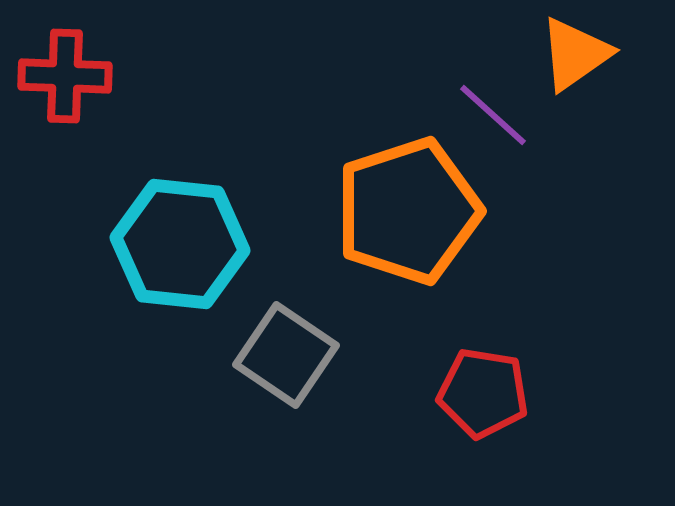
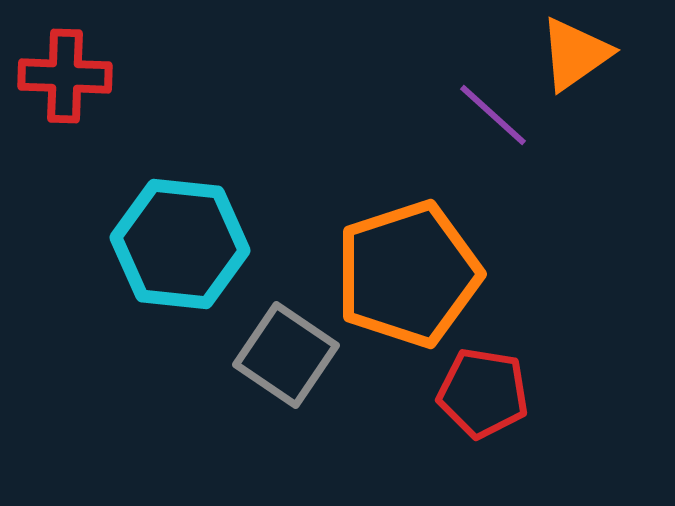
orange pentagon: moved 63 px down
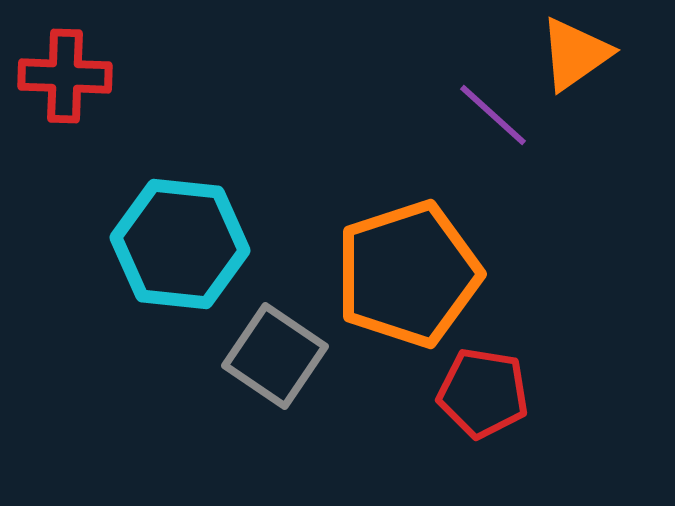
gray square: moved 11 px left, 1 px down
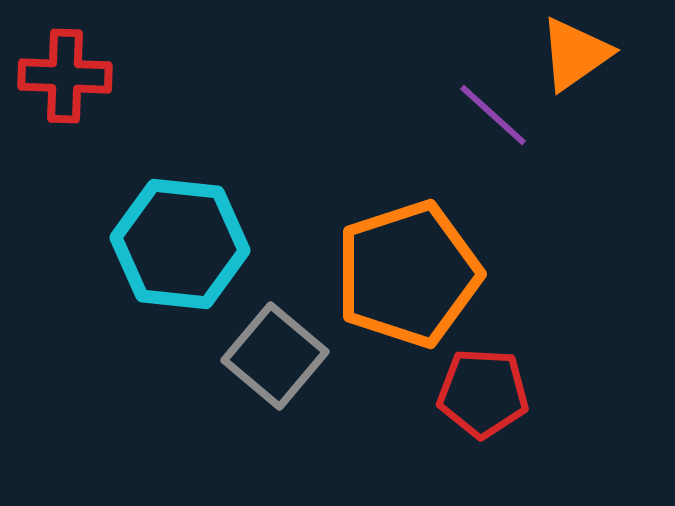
gray square: rotated 6 degrees clockwise
red pentagon: rotated 6 degrees counterclockwise
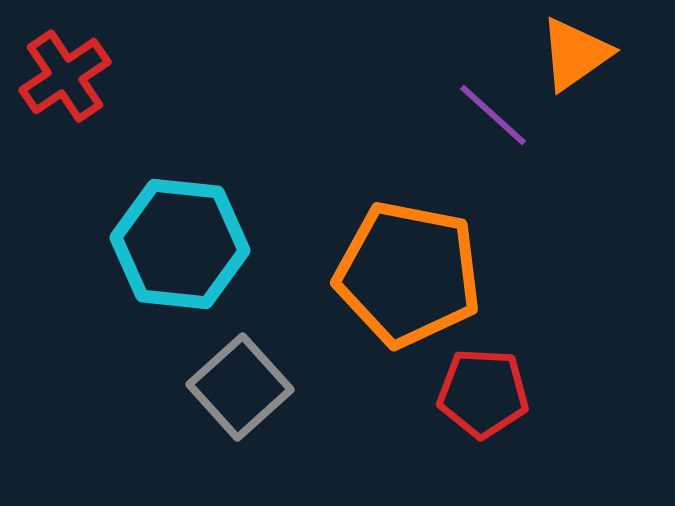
red cross: rotated 36 degrees counterclockwise
orange pentagon: rotated 29 degrees clockwise
gray square: moved 35 px left, 31 px down; rotated 8 degrees clockwise
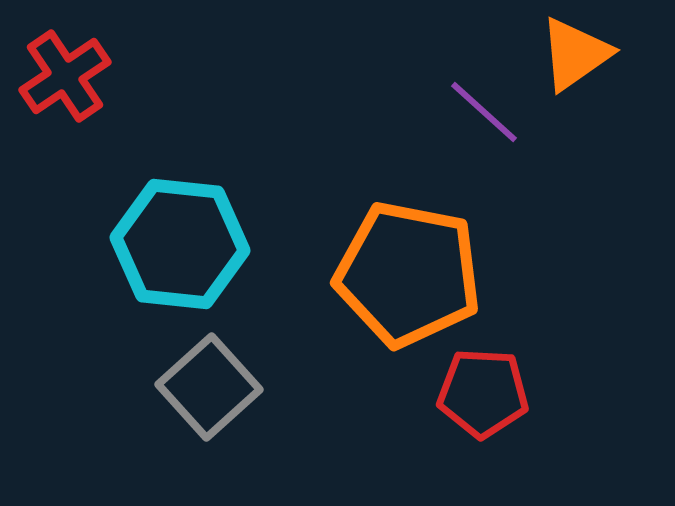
purple line: moved 9 px left, 3 px up
gray square: moved 31 px left
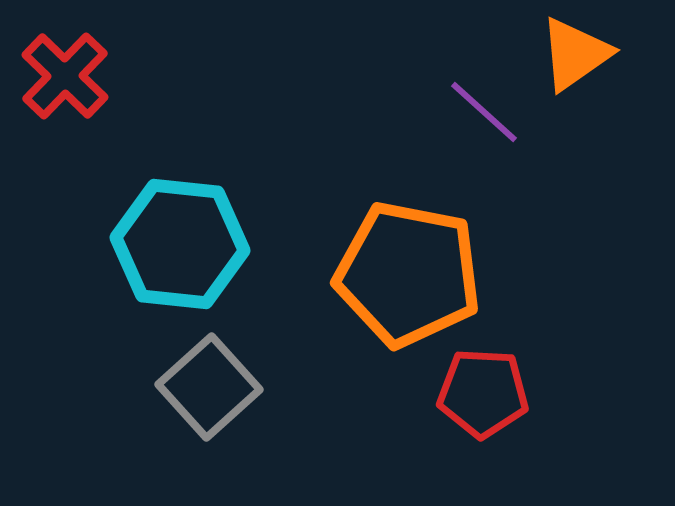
red cross: rotated 12 degrees counterclockwise
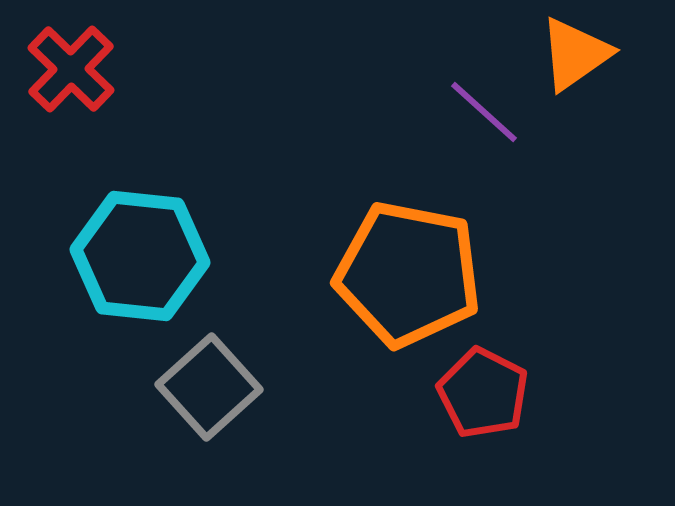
red cross: moved 6 px right, 7 px up
cyan hexagon: moved 40 px left, 12 px down
red pentagon: rotated 24 degrees clockwise
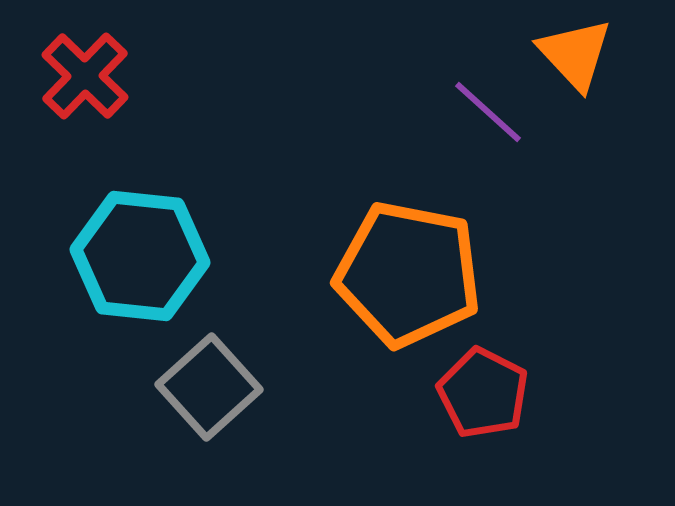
orange triangle: rotated 38 degrees counterclockwise
red cross: moved 14 px right, 7 px down
purple line: moved 4 px right
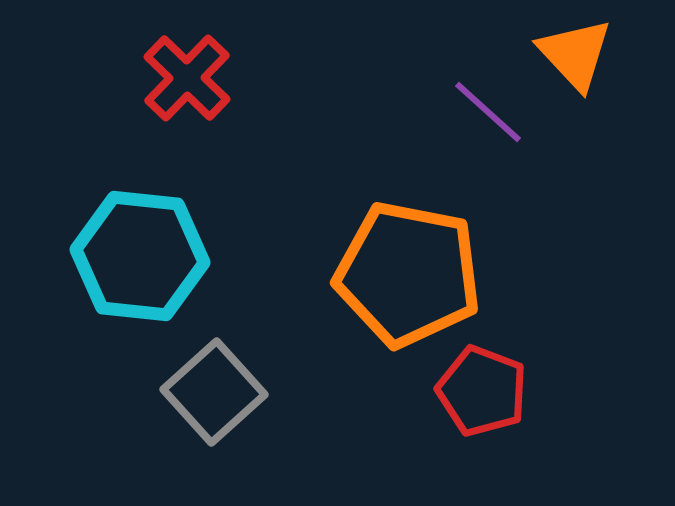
red cross: moved 102 px right, 2 px down
gray square: moved 5 px right, 5 px down
red pentagon: moved 1 px left, 2 px up; rotated 6 degrees counterclockwise
